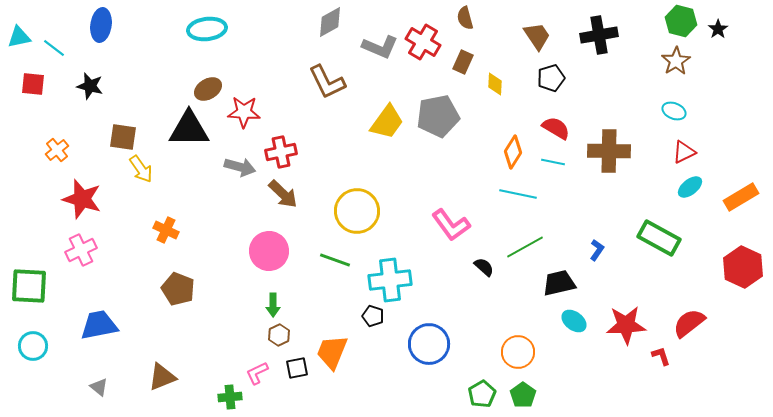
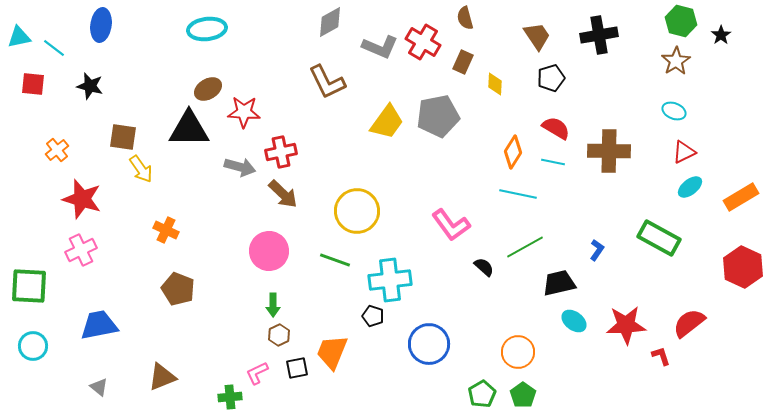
black star at (718, 29): moved 3 px right, 6 px down
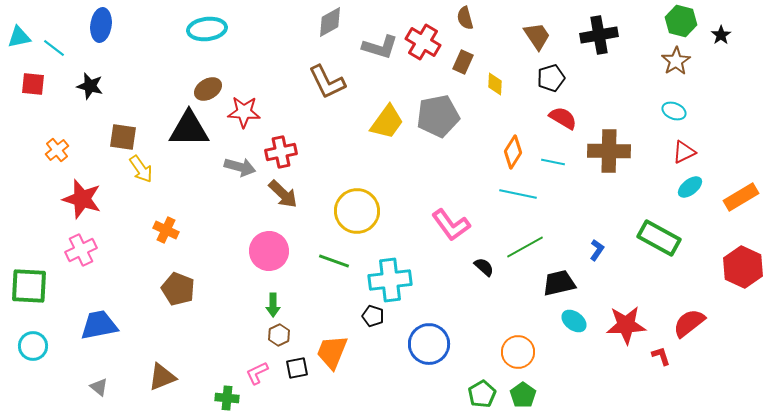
gray L-shape at (380, 47): rotated 6 degrees counterclockwise
red semicircle at (556, 128): moved 7 px right, 10 px up
green line at (335, 260): moved 1 px left, 1 px down
green cross at (230, 397): moved 3 px left, 1 px down; rotated 10 degrees clockwise
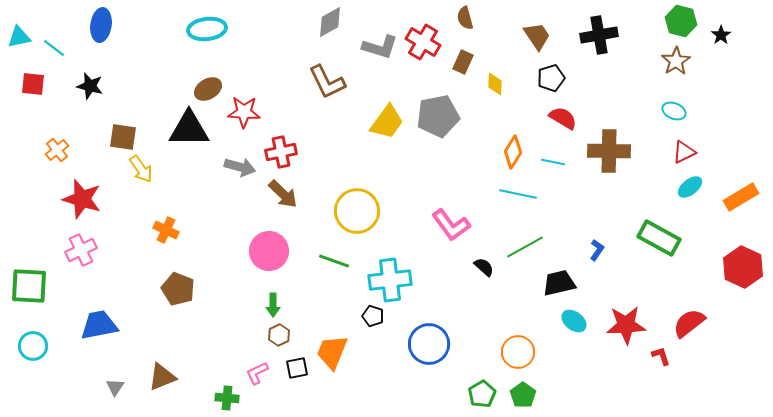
gray triangle at (99, 387): moved 16 px right; rotated 24 degrees clockwise
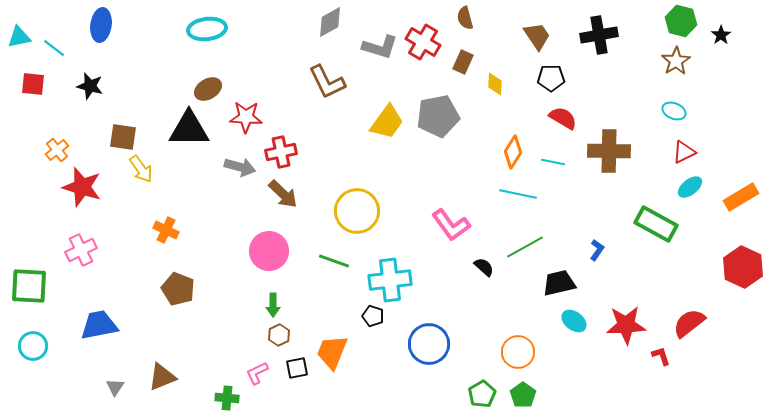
black pentagon at (551, 78): rotated 16 degrees clockwise
red star at (244, 112): moved 2 px right, 5 px down
red star at (82, 199): moved 12 px up
green rectangle at (659, 238): moved 3 px left, 14 px up
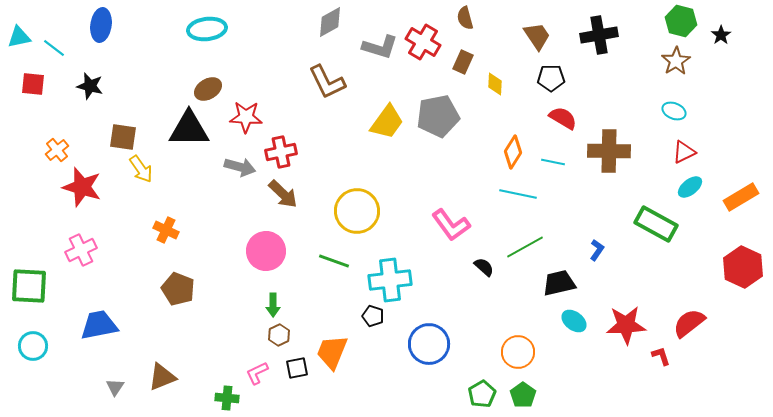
pink circle at (269, 251): moved 3 px left
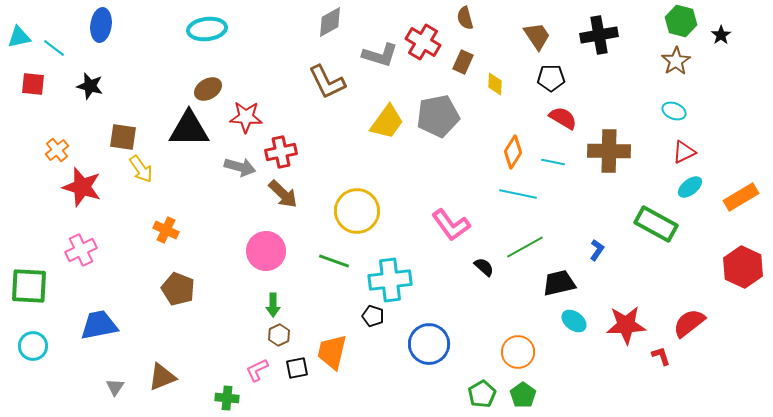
gray L-shape at (380, 47): moved 8 px down
orange trapezoid at (332, 352): rotated 9 degrees counterclockwise
pink L-shape at (257, 373): moved 3 px up
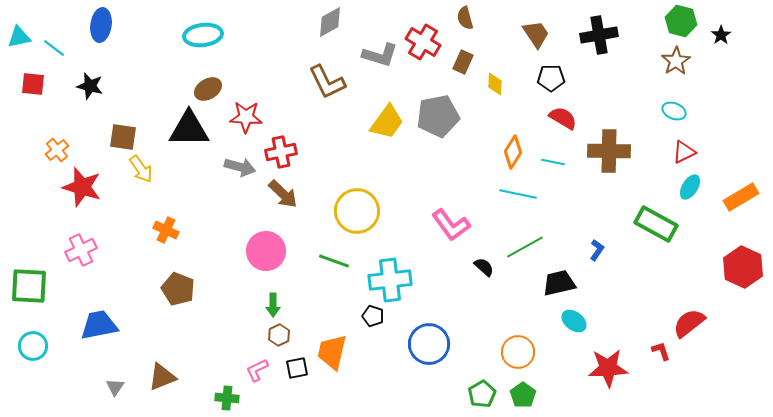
cyan ellipse at (207, 29): moved 4 px left, 6 px down
brown trapezoid at (537, 36): moved 1 px left, 2 px up
cyan ellipse at (690, 187): rotated 20 degrees counterclockwise
red star at (626, 325): moved 18 px left, 43 px down
red L-shape at (661, 356): moved 5 px up
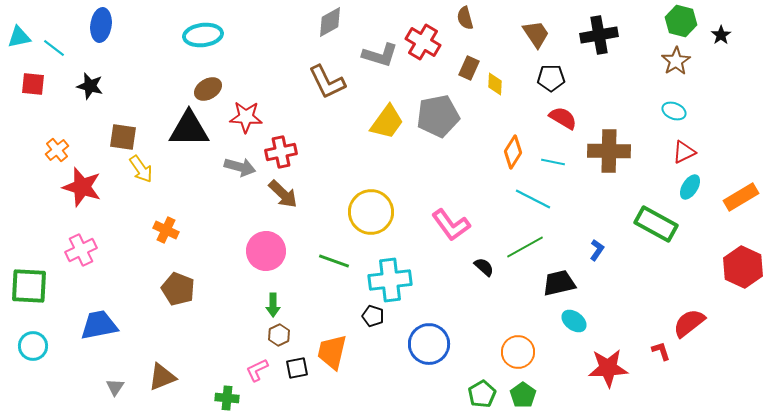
brown rectangle at (463, 62): moved 6 px right, 6 px down
cyan line at (518, 194): moved 15 px right, 5 px down; rotated 15 degrees clockwise
yellow circle at (357, 211): moved 14 px right, 1 px down
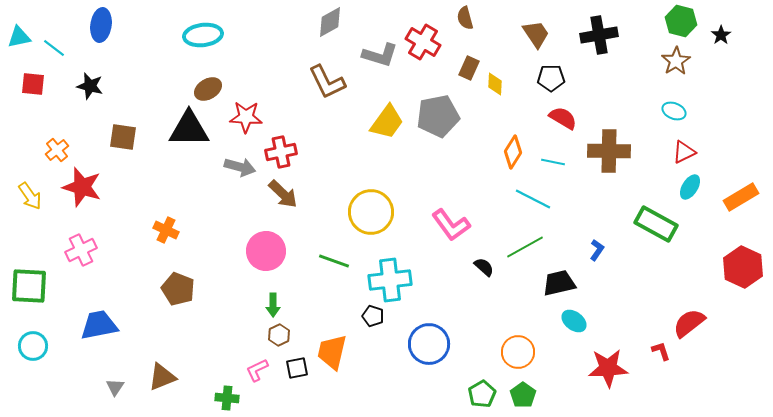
yellow arrow at (141, 169): moved 111 px left, 27 px down
